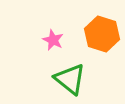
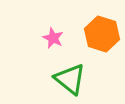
pink star: moved 2 px up
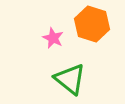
orange hexagon: moved 10 px left, 10 px up
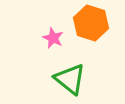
orange hexagon: moved 1 px left, 1 px up
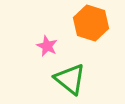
pink star: moved 6 px left, 8 px down
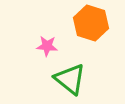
pink star: rotated 20 degrees counterclockwise
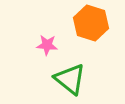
pink star: moved 1 px up
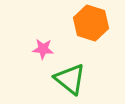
pink star: moved 4 px left, 4 px down
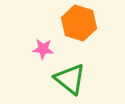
orange hexagon: moved 12 px left
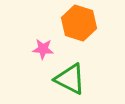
green triangle: rotated 12 degrees counterclockwise
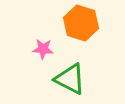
orange hexagon: moved 2 px right
